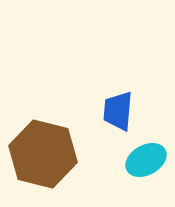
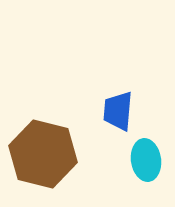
cyan ellipse: rotated 69 degrees counterclockwise
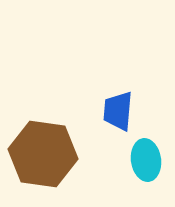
brown hexagon: rotated 6 degrees counterclockwise
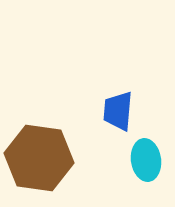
brown hexagon: moved 4 px left, 4 px down
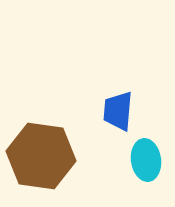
brown hexagon: moved 2 px right, 2 px up
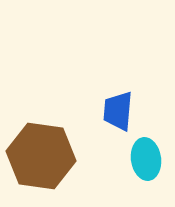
cyan ellipse: moved 1 px up
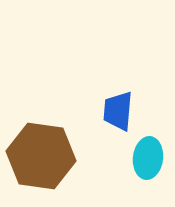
cyan ellipse: moved 2 px right, 1 px up; rotated 15 degrees clockwise
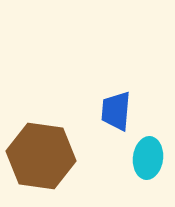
blue trapezoid: moved 2 px left
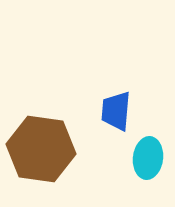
brown hexagon: moved 7 px up
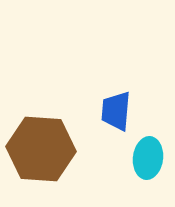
brown hexagon: rotated 4 degrees counterclockwise
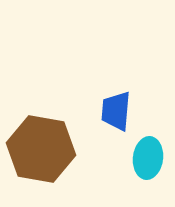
brown hexagon: rotated 6 degrees clockwise
